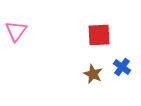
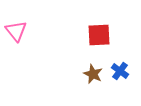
pink triangle: rotated 15 degrees counterclockwise
blue cross: moved 2 px left, 4 px down
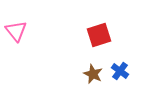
red square: rotated 15 degrees counterclockwise
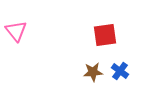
red square: moved 6 px right; rotated 10 degrees clockwise
brown star: moved 2 px up; rotated 30 degrees counterclockwise
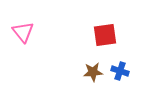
pink triangle: moved 7 px right, 1 px down
blue cross: rotated 18 degrees counterclockwise
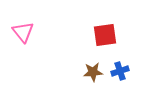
blue cross: rotated 36 degrees counterclockwise
